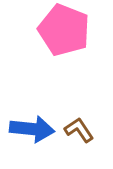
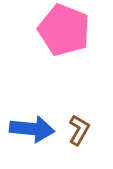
brown L-shape: rotated 64 degrees clockwise
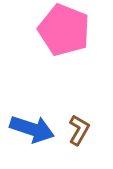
blue arrow: rotated 12 degrees clockwise
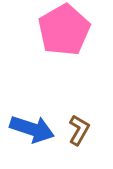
pink pentagon: rotated 21 degrees clockwise
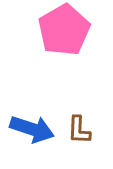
brown L-shape: rotated 152 degrees clockwise
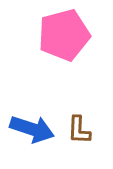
pink pentagon: moved 5 px down; rotated 15 degrees clockwise
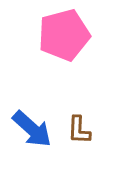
blue arrow: rotated 24 degrees clockwise
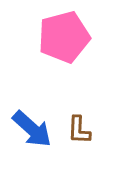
pink pentagon: moved 2 px down
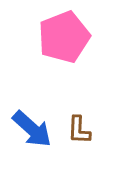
pink pentagon: rotated 6 degrees counterclockwise
